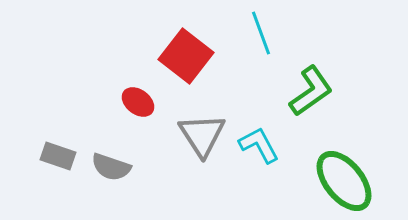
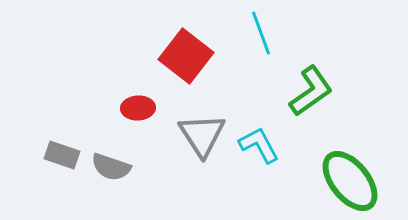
red ellipse: moved 6 px down; rotated 40 degrees counterclockwise
gray rectangle: moved 4 px right, 1 px up
green ellipse: moved 6 px right
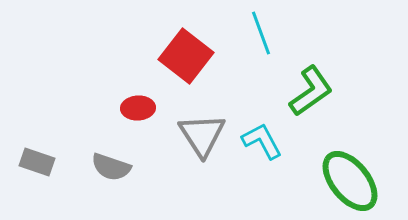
cyan L-shape: moved 3 px right, 4 px up
gray rectangle: moved 25 px left, 7 px down
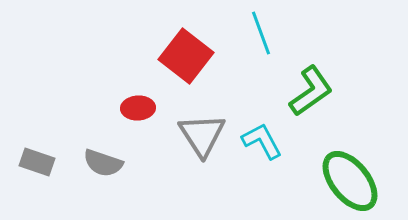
gray semicircle: moved 8 px left, 4 px up
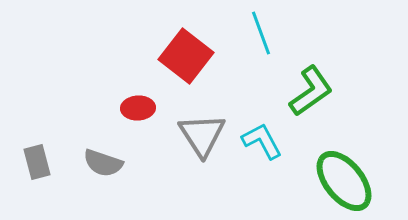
gray rectangle: rotated 56 degrees clockwise
green ellipse: moved 6 px left
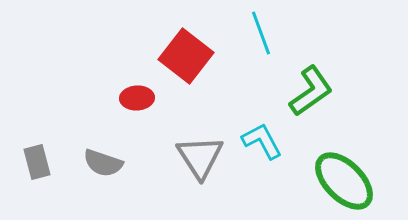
red ellipse: moved 1 px left, 10 px up
gray triangle: moved 2 px left, 22 px down
green ellipse: rotated 6 degrees counterclockwise
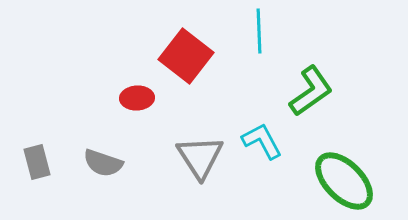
cyan line: moved 2 px left, 2 px up; rotated 18 degrees clockwise
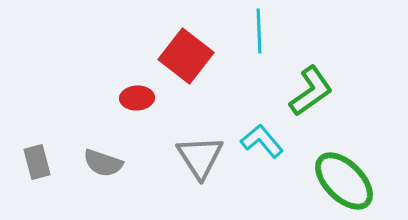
cyan L-shape: rotated 12 degrees counterclockwise
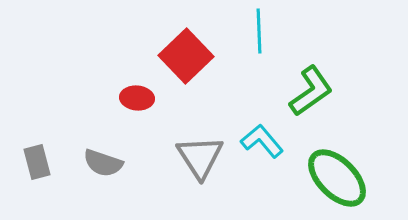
red square: rotated 8 degrees clockwise
red ellipse: rotated 8 degrees clockwise
green ellipse: moved 7 px left, 3 px up
